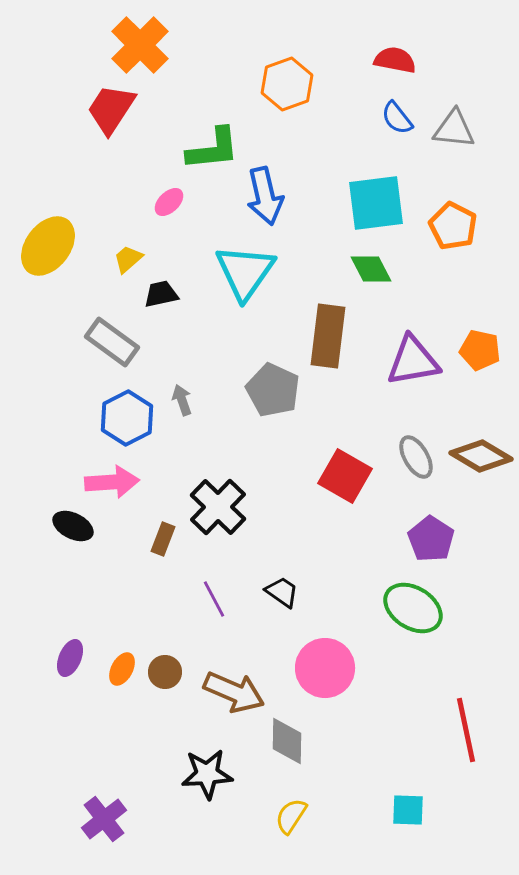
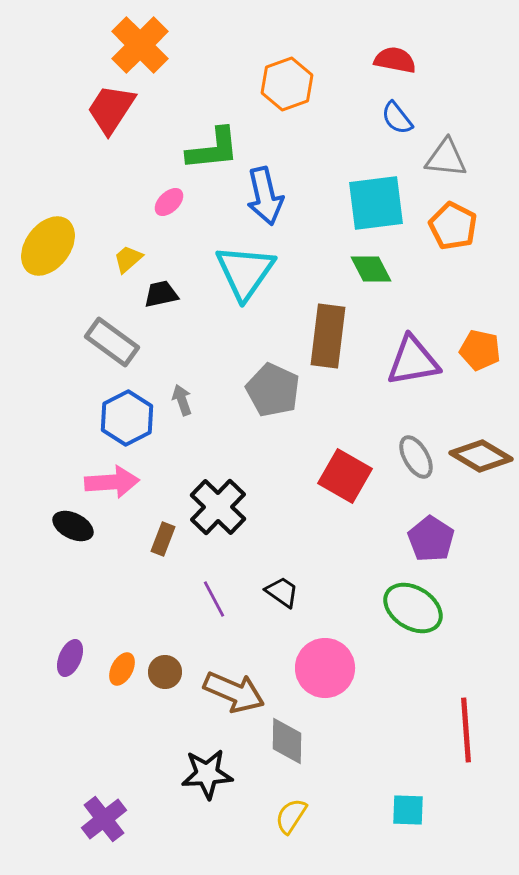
gray triangle at (454, 129): moved 8 px left, 29 px down
red line at (466, 730): rotated 8 degrees clockwise
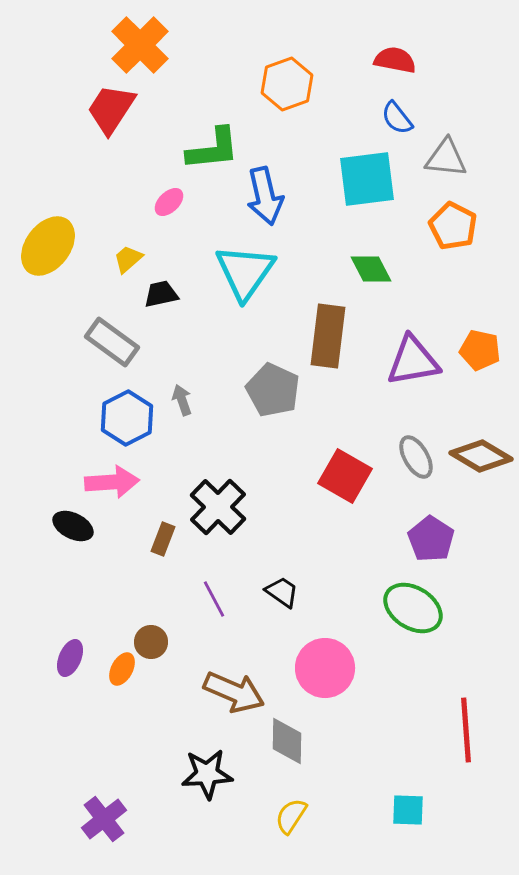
cyan square at (376, 203): moved 9 px left, 24 px up
brown circle at (165, 672): moved 14 px left, 30 px up
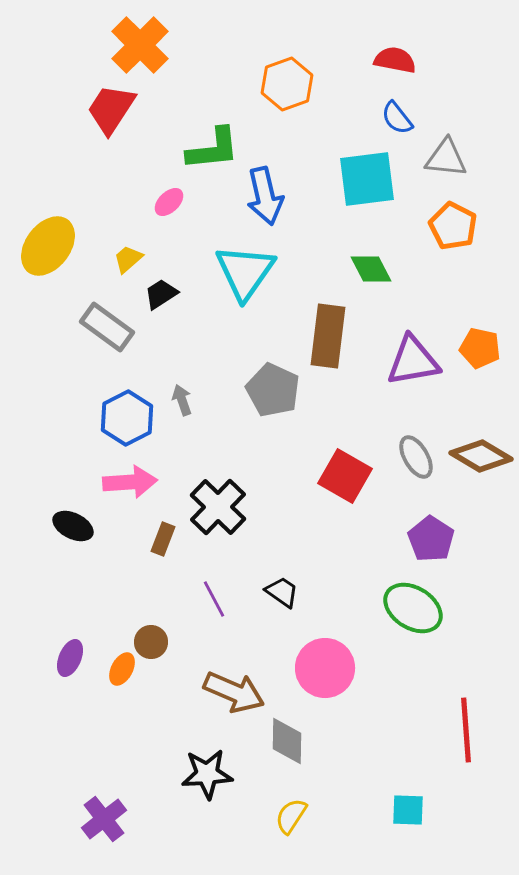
black trapezoid at (161, 294): rotated 21 degrees counterclockwise
gray rectangle at (112, 342): moved 5 px left, 15 px up
orange pentagon at (480, 350): moved 2 px up
pink arrow at (112, 482): moved 18 px right
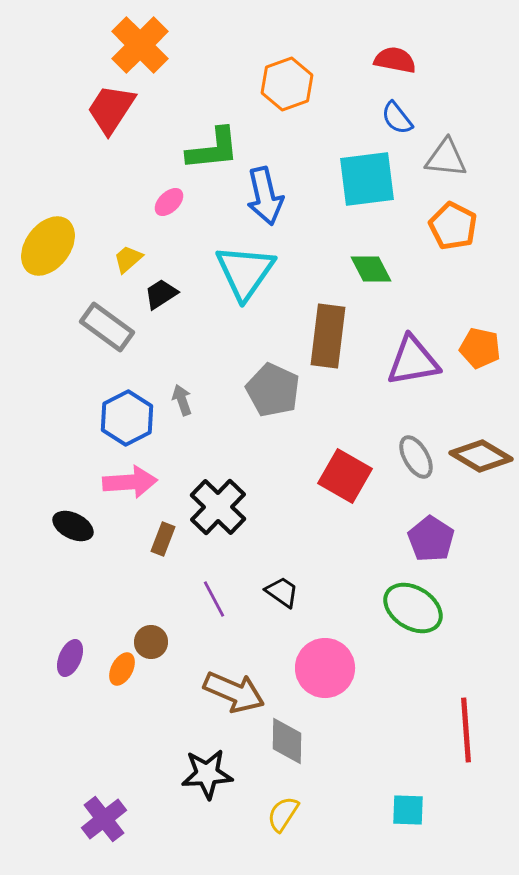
yellow semicircle at (291, 816): moved 8 px left, 2 px up
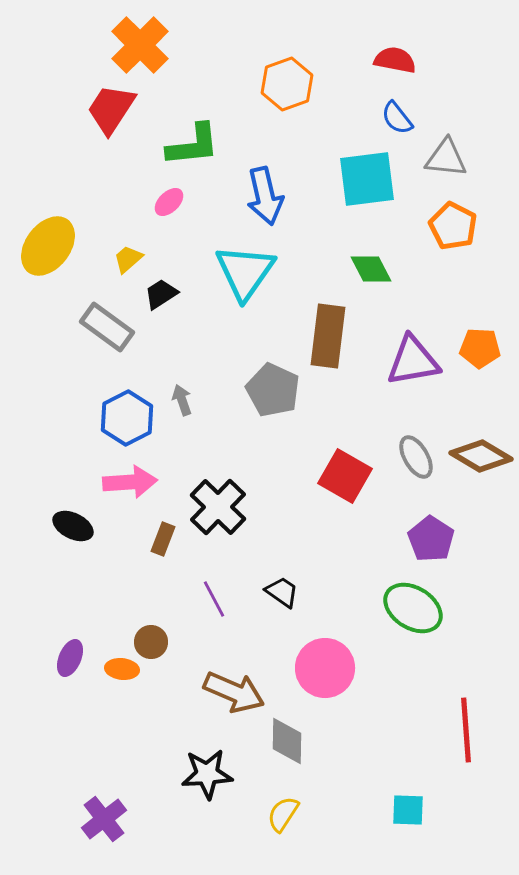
green L-shape at (213, 149): moved 20 px left, 4 px up
orange pentagon at (480, 348): rotated 9 degrees counterclockwise
orange ellipse at (122, 669): rotated 68 degrees clockwise
